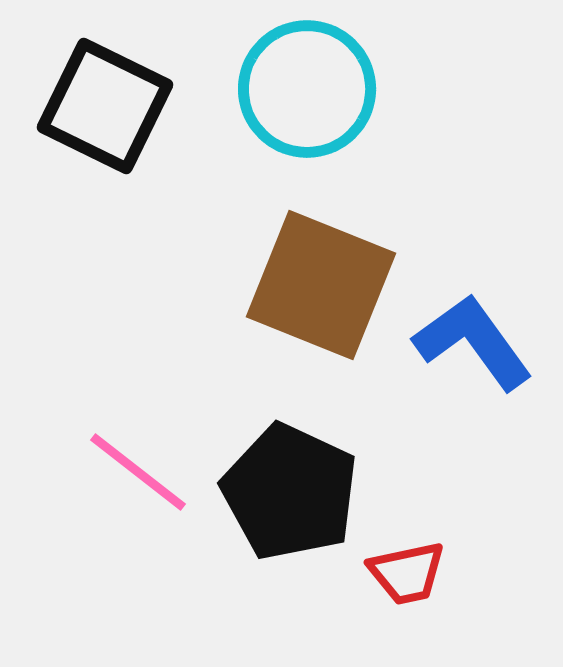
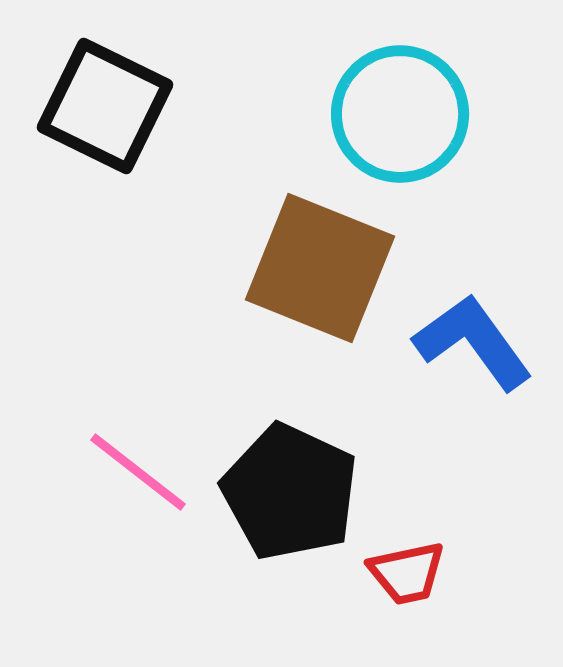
cyan circle: moved 93 px right, 25 px down
brown square: moved 1 px left, 17 px up
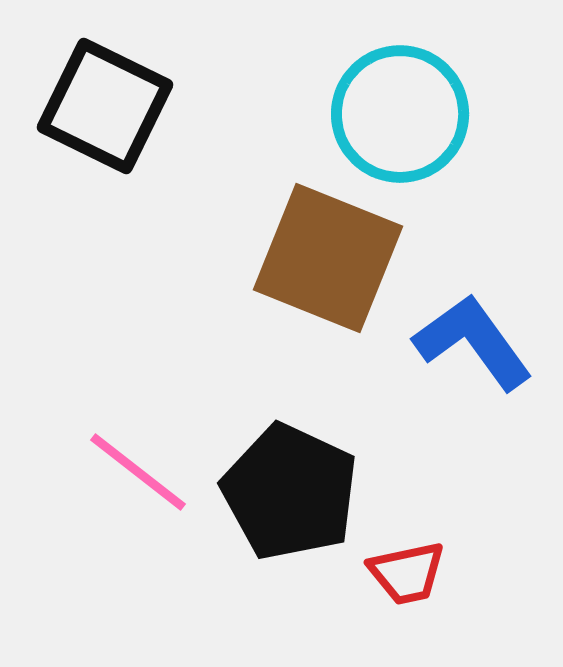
brown square: moved 8 px right, 10 px up
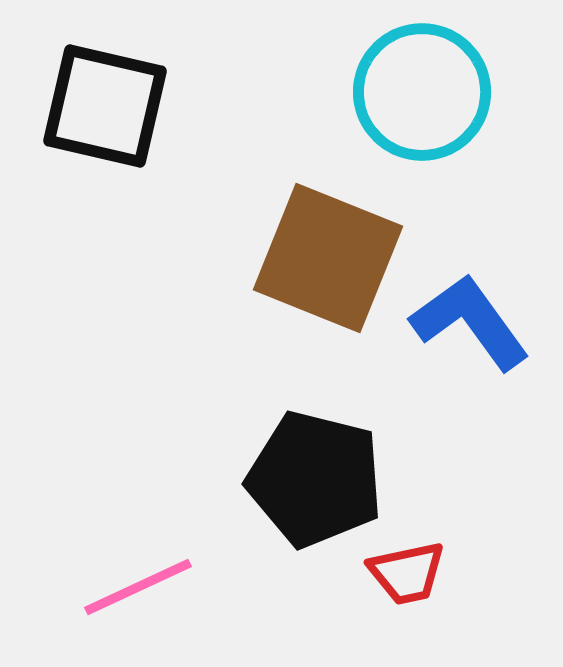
black square: rotated 13 degrees counterclockwise
cyan circle: moved 22 px right, 22 px up
blue L-shape: moved 3 px left, 20 px up
pink line: moved 115 px down; rotated 63 degrees counterclockwise
black pentagon: moved 25 px right, 13 px up; rotated 11 degrees counterclockwise
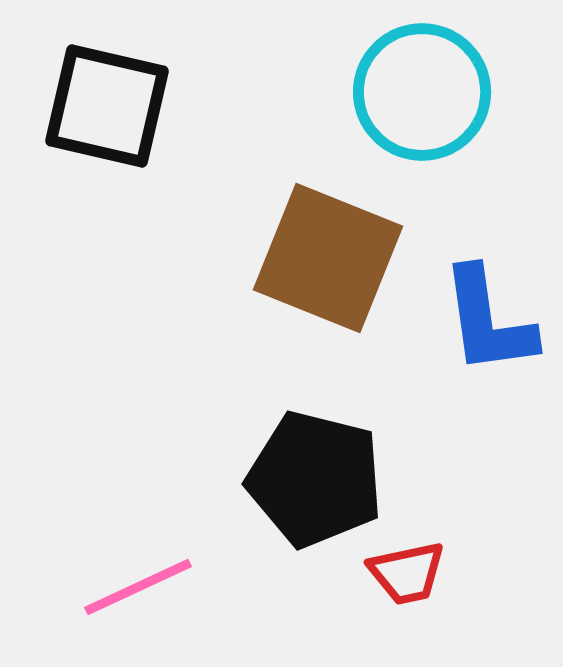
black square: moved 2 px right
blue L-shape: moved 18 px right, 1 px up; rotated 152 degrees counterclockwise
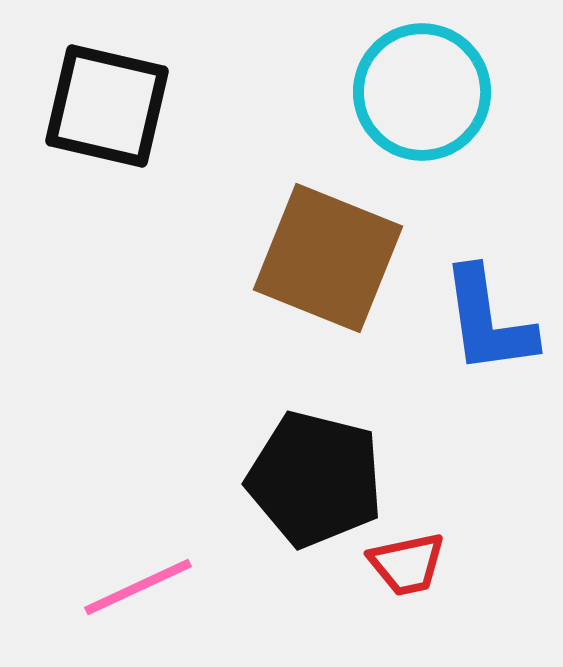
red trapezoid: moved 9 px up
